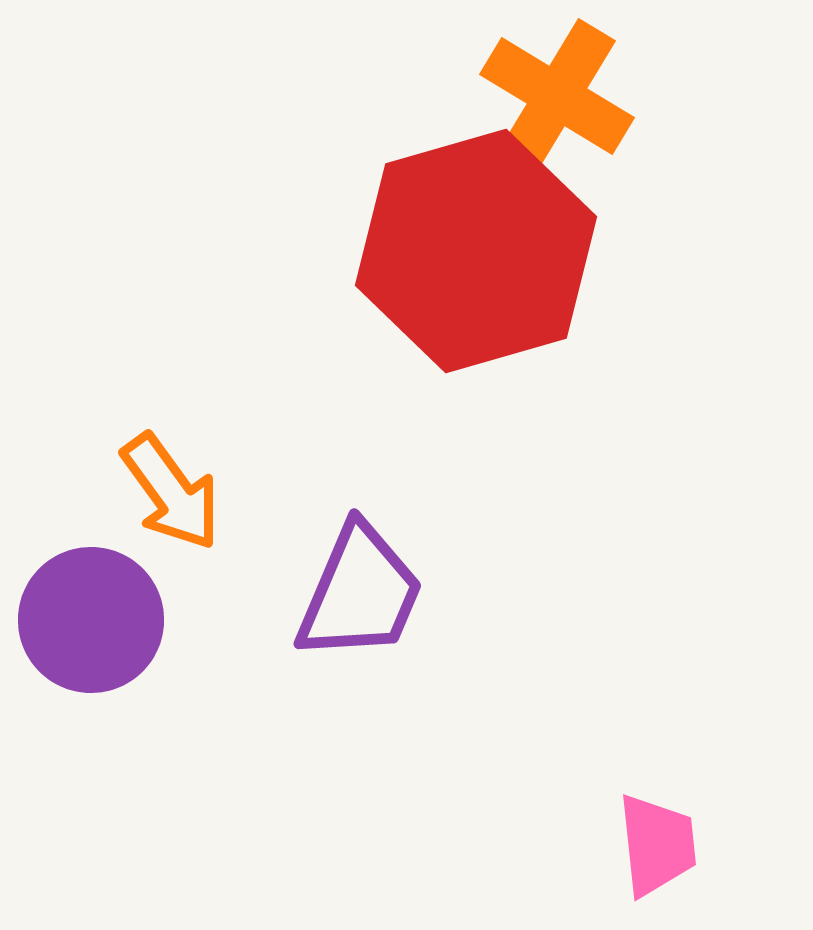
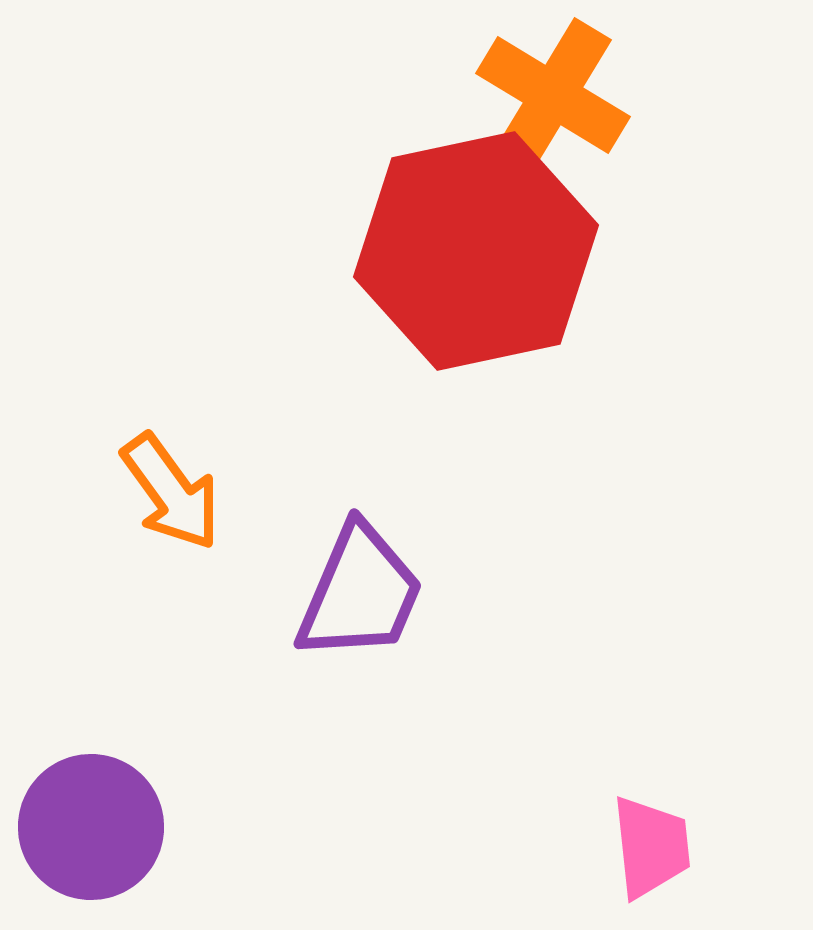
orange cross: moved 4 px left, 1 px up
red hexagon: rotated 4 degrees clockwise
purple circle: moved 207 px down
pink trapezoid: moved 6 px left, 2 px down
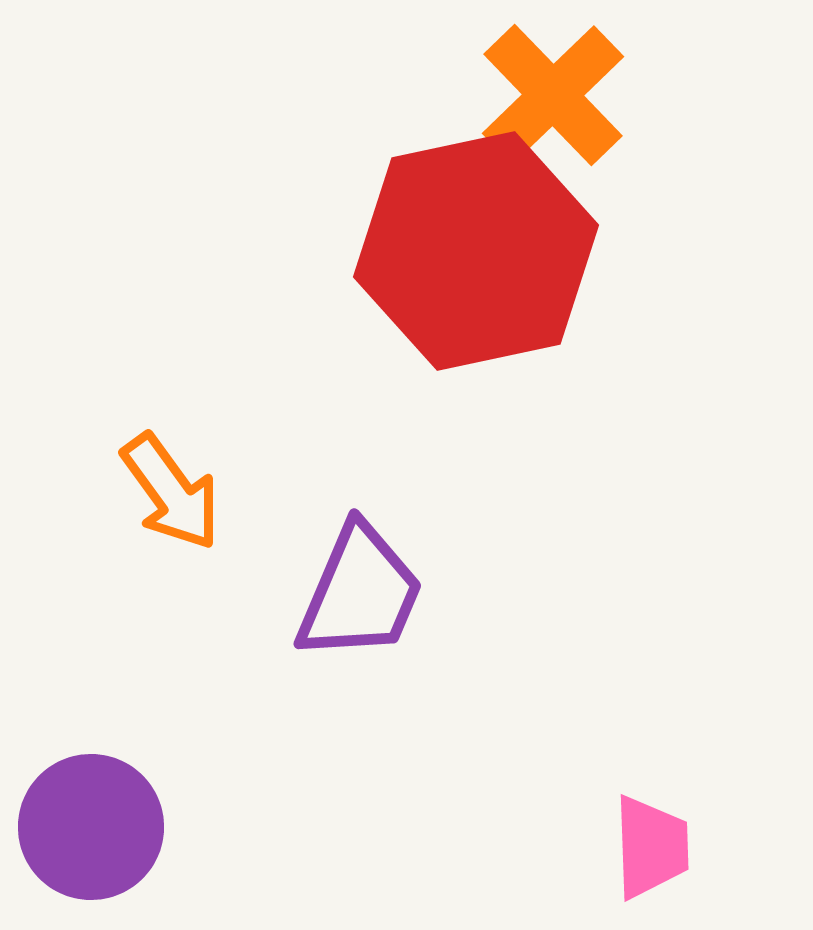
orange cross: rotated 15 degrees clockwise
pink trapezoid: rotated 4 degrees clockwise
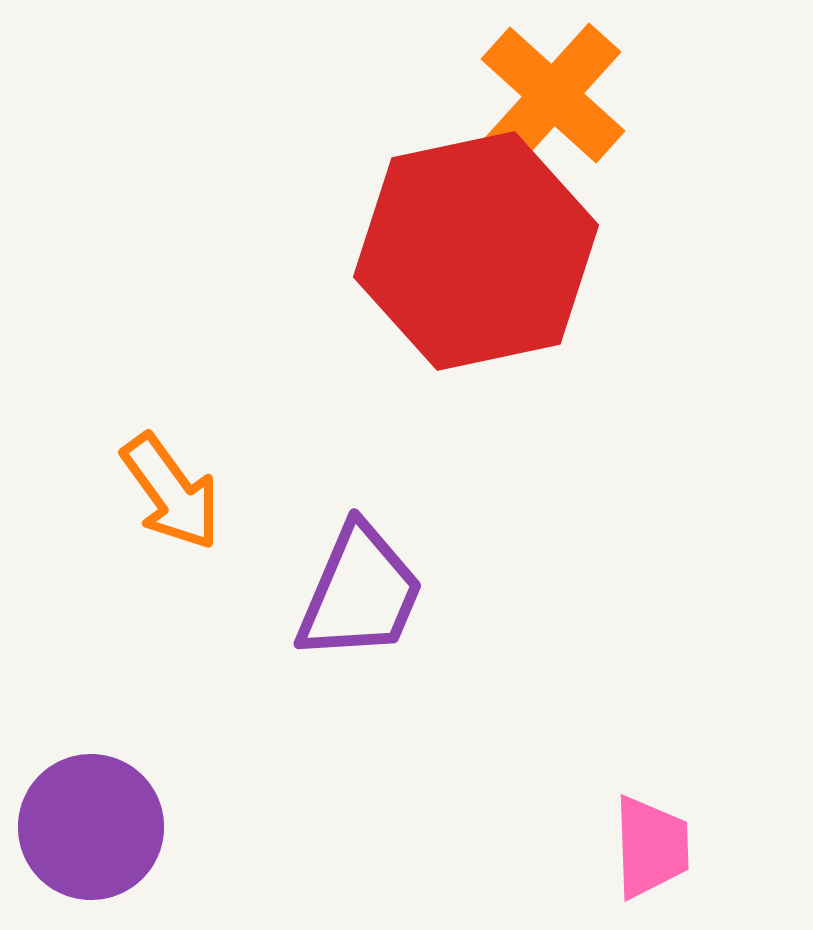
orange cross: rotated 4 degrees counterclockwise
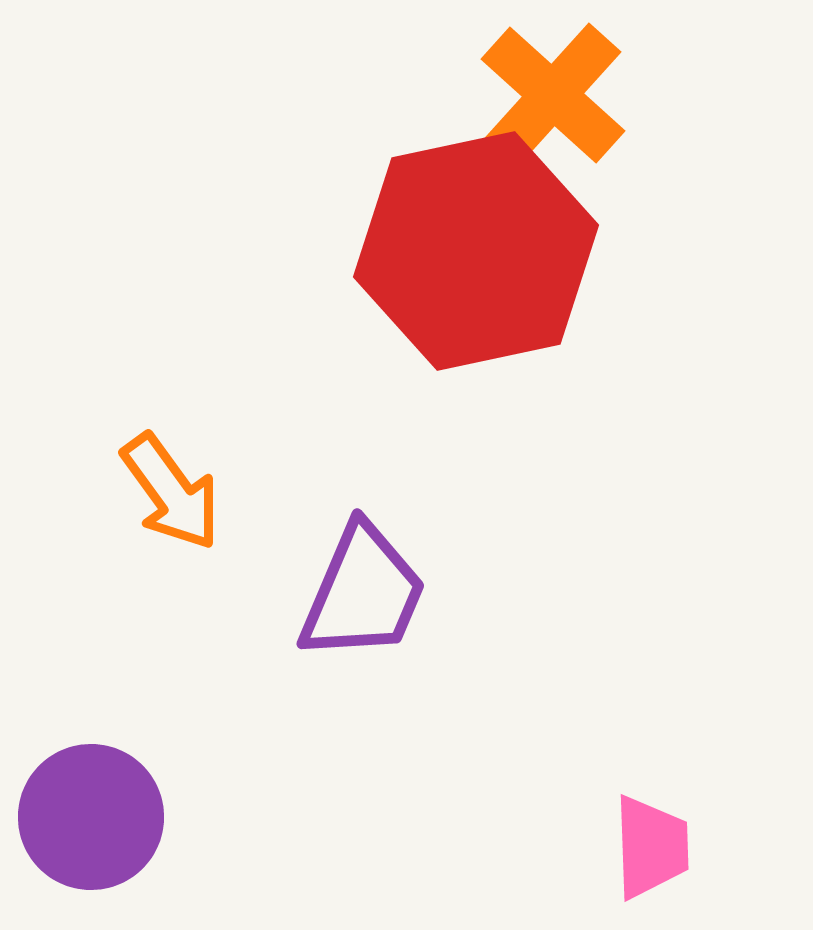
purple trapezoid: moved 3 px right
purple circle: moved 10 px up
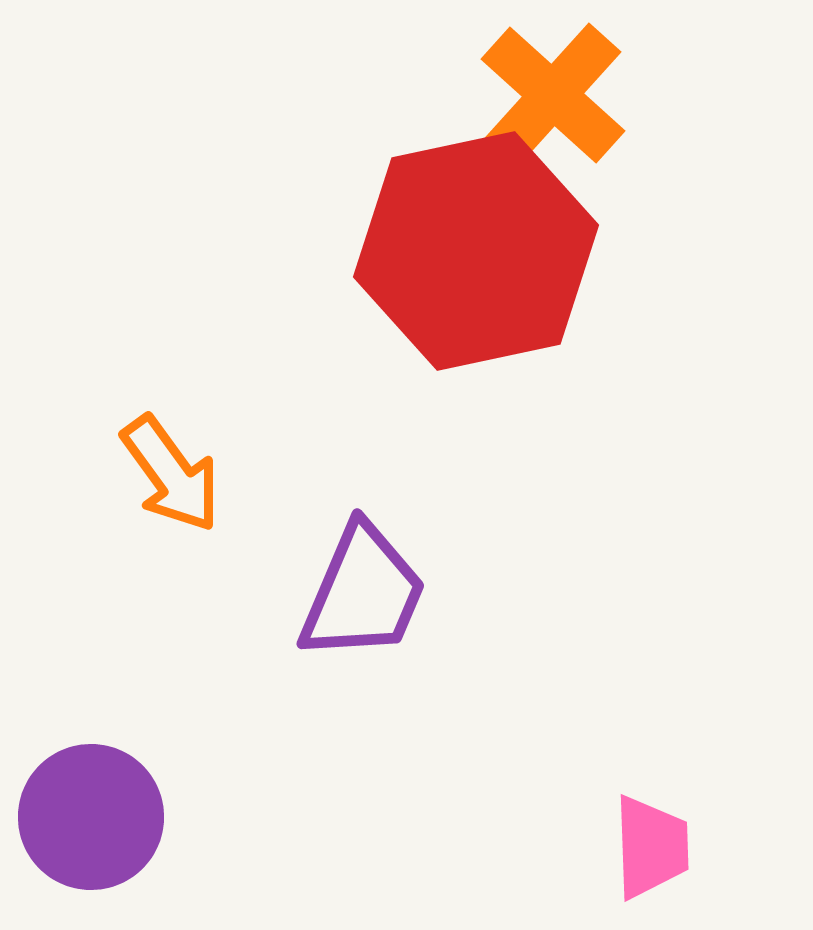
orange arrow: moved 18 px up
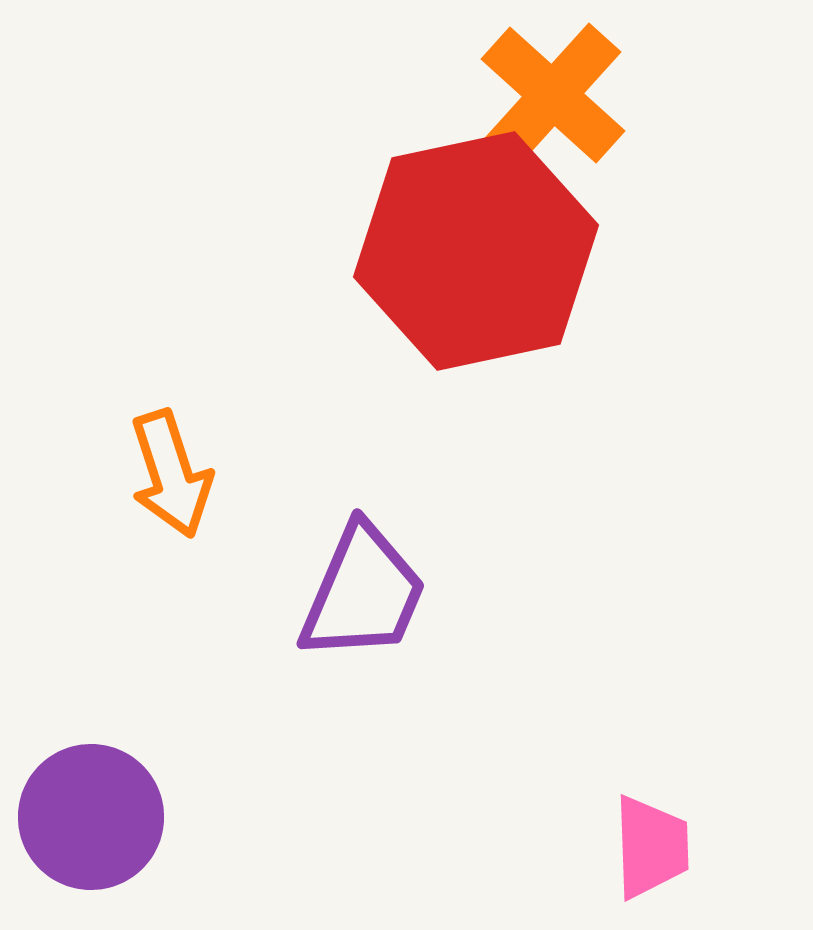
orange arrow: rotated 18 degrees clockwise
